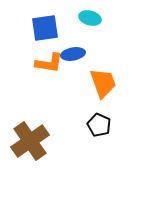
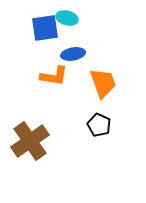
cyan ellipse: moved 23 px left
orange L-shape: moved 5 px right, 13 px down
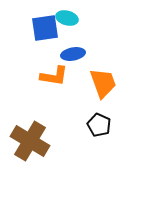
brown cross: rotated 24 degrees counterclockwise
